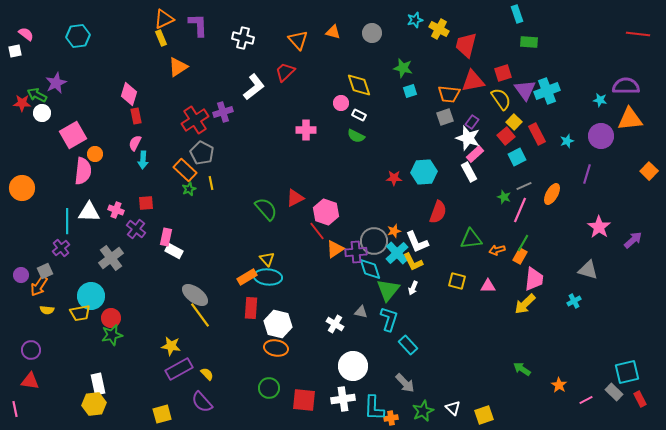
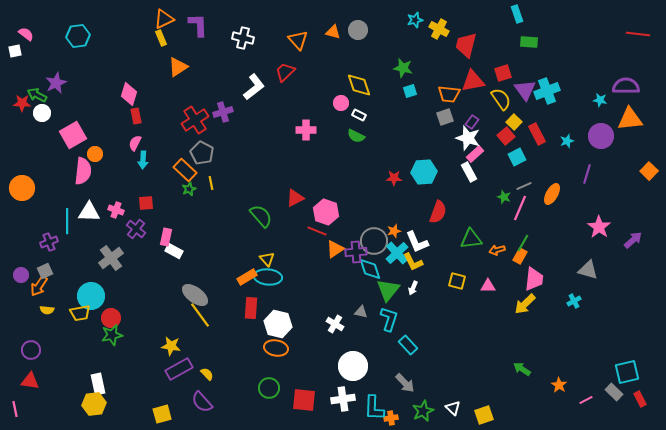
gray circle at (372, 33): moved 14 px left, 3 px up
green semicircle at (266, 209): moved 5 px left, 7 px down
pink line at (520, 210): moved 2 px up
red line at (317, 231): rotated 30 degrees counterclockwise
purple cross at (61, 248): moved 12 px left, 6 px up; rotated 18 degrees clockwise
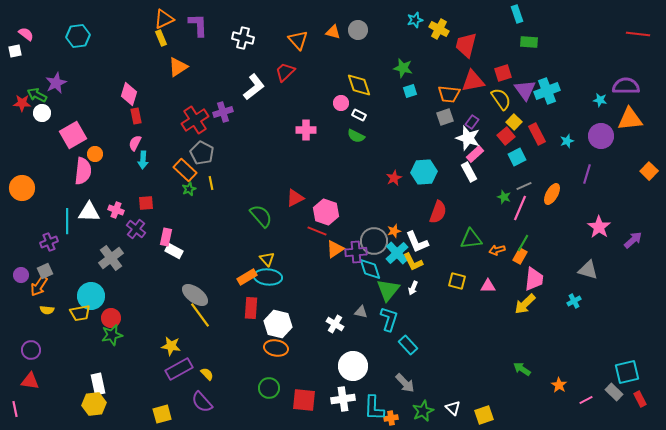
red star at (394, 178): rotated 28 degrees counterclockwise
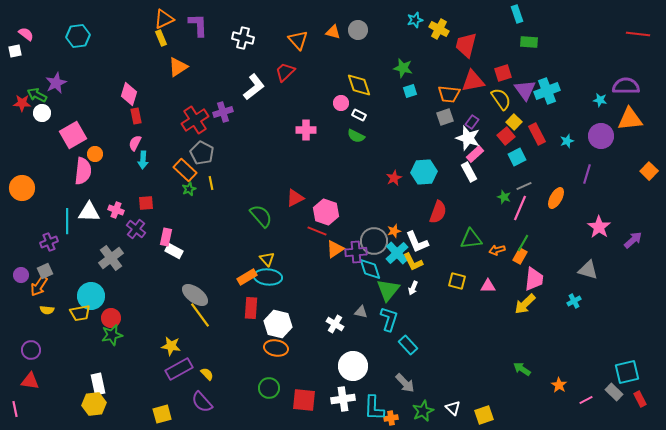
orange ellipse at (552, 194): moved 4 px right, 4 px down
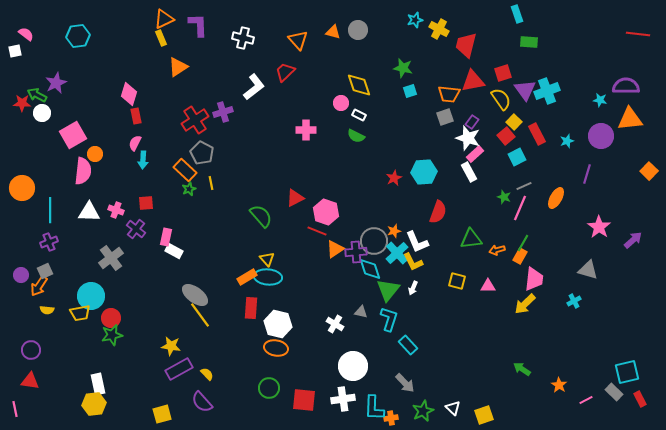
cyan line at (67, 221): moved 17 px left, 11 px up
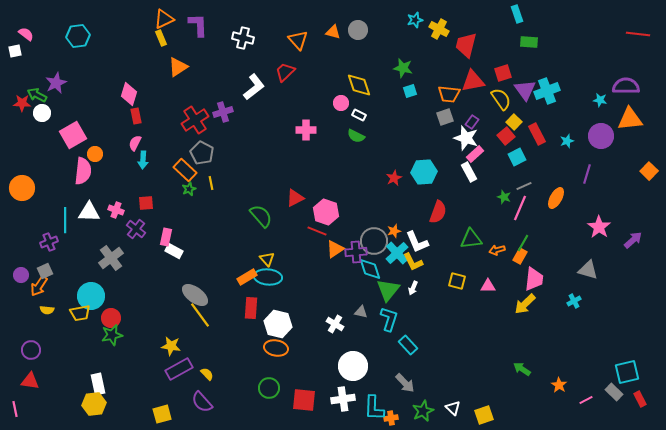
white star at (468, 138): moved 2 px left
cyan line at (50, 210): moved 15 px right, 10 px down
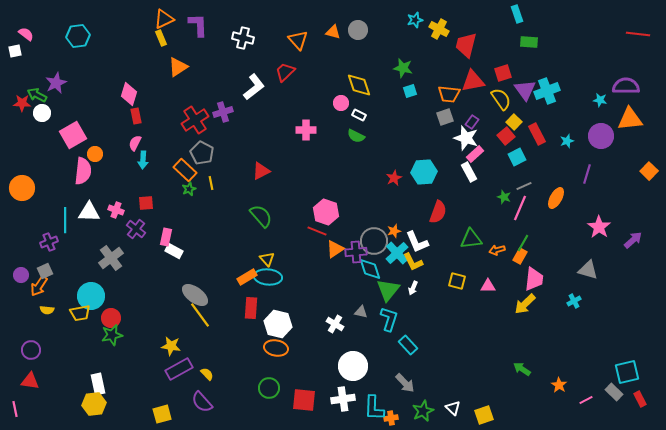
red triangle at (295, 198): moved 34 px left, 27 px up
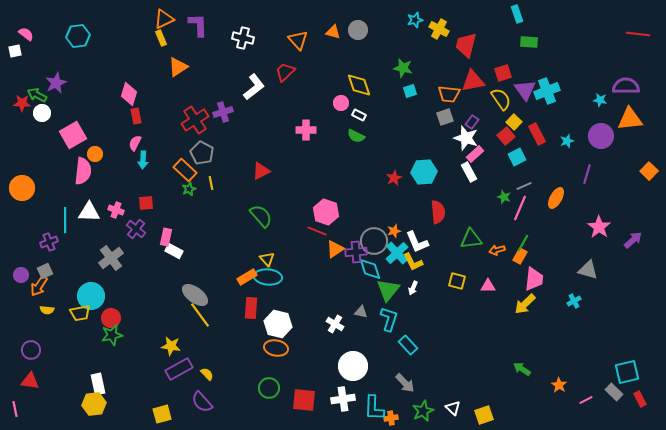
red semicircle at (438, 212): rotated 25 degrees counterclockwise
